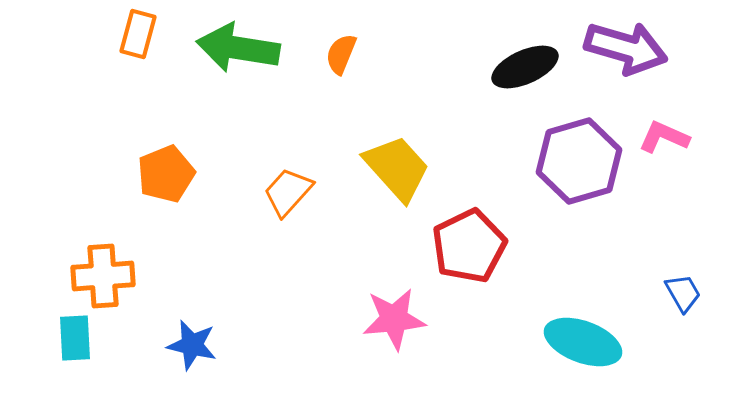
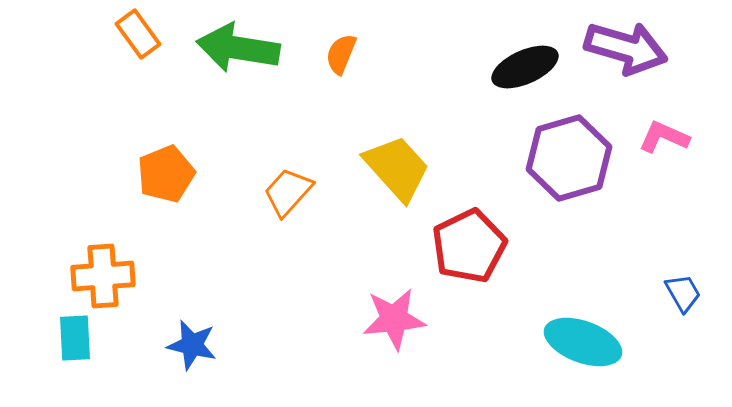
orange rectangle: rotated 51 degrees counterclockwise
purple hexagon: moved 10 px left, 3 px up
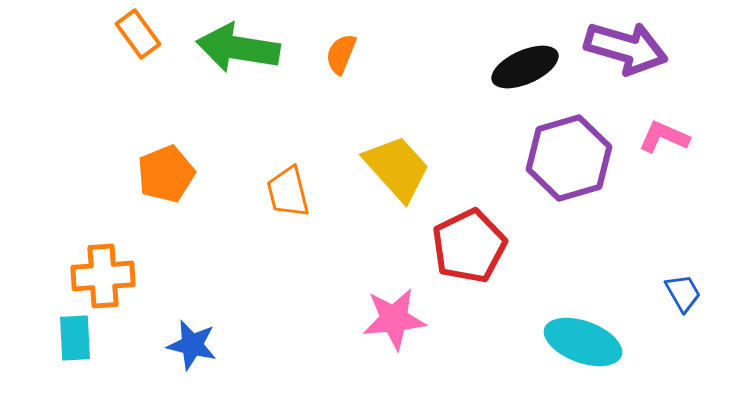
orange trapezoid: rotated 56 degrees counterclockwise
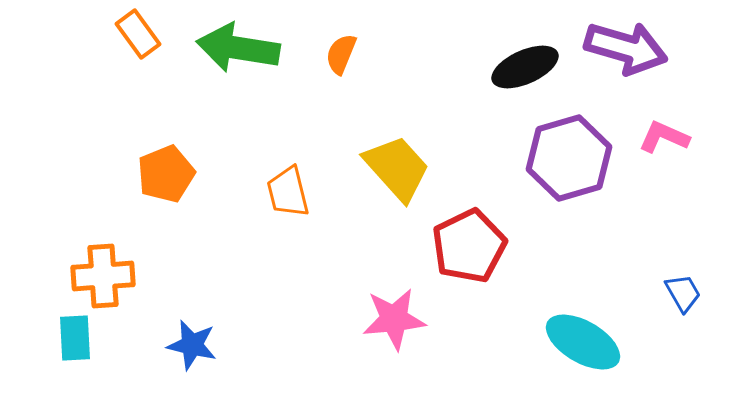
cyan ellipse: rotated 10 degrees clockwise
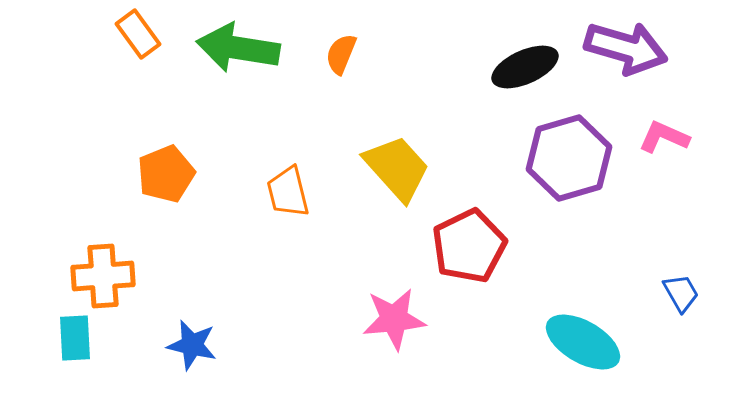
blue trapezoid: moved 2 px left
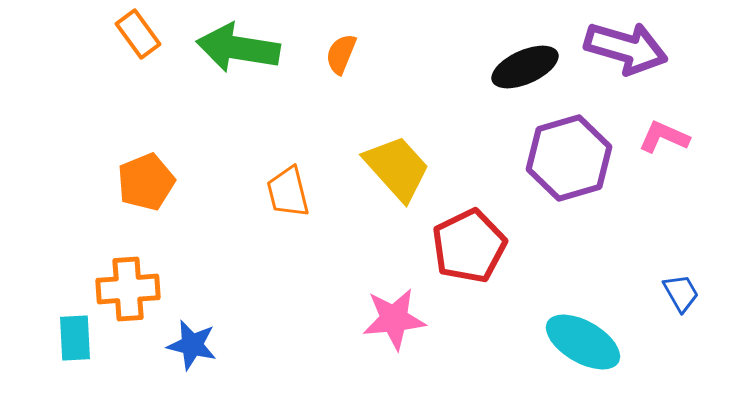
orange pentagon: moved 20 px left, 8 px down
orange cross: moved 25 px right, 13 px down
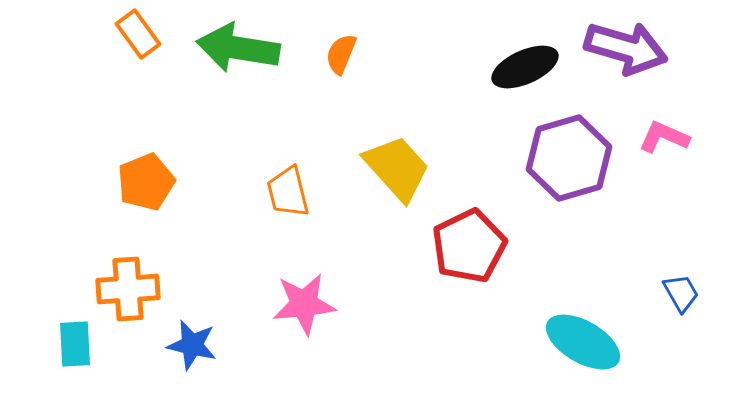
pink star: moved 90 px left, 15 px up
cyan rectangle: moved 6 px down
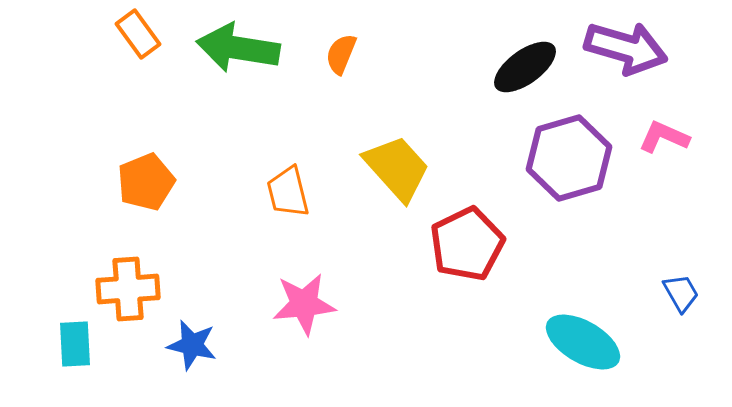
black ellipse: rotated 12 degrees counterclockwise
red pentagon: moved 2 px left, 2 px up
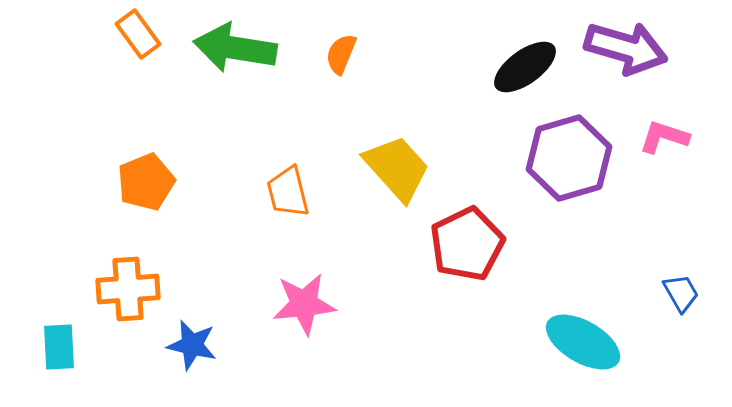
green arrow: moved 3 px left
pink L-shape: rotated 6 degrees counterclockwise
cyan rectangle: moved 16 px left, 3 px down
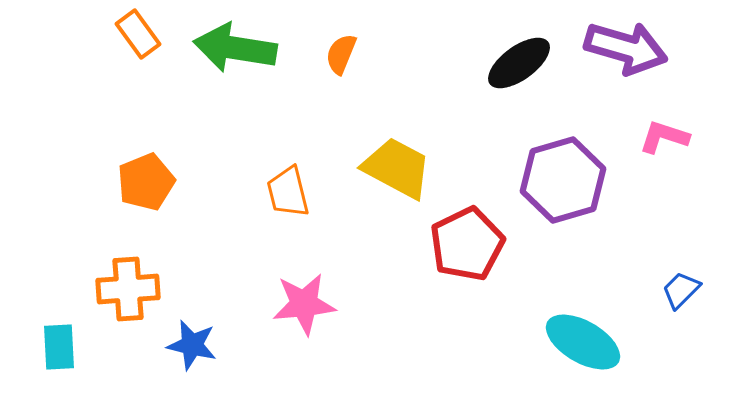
black ellipse: moved 6 px left, 4 px up
purple hexagon: moved 6 px left, 22 px down
yellow trapezoid: rotated 20 degrees counterclockwise
blue trapezoid: moved 3 px up; rotated 105 degrees counterclockwise
